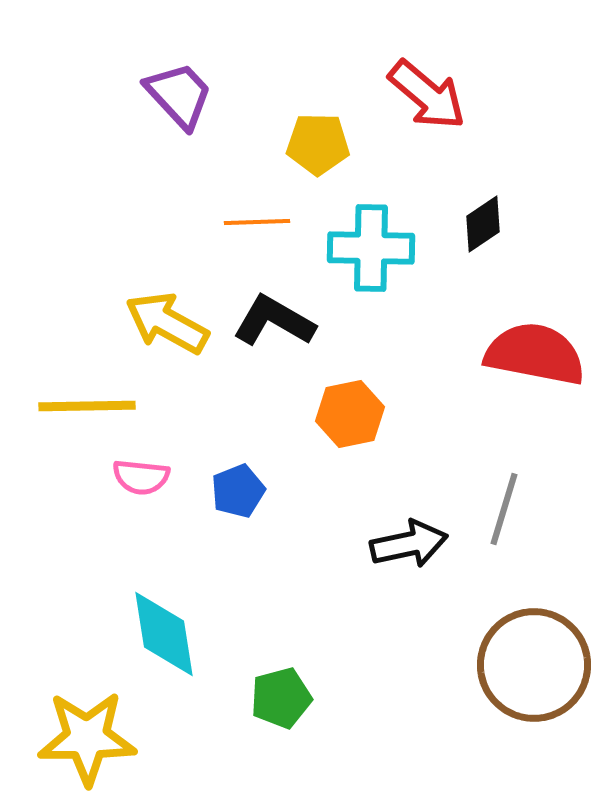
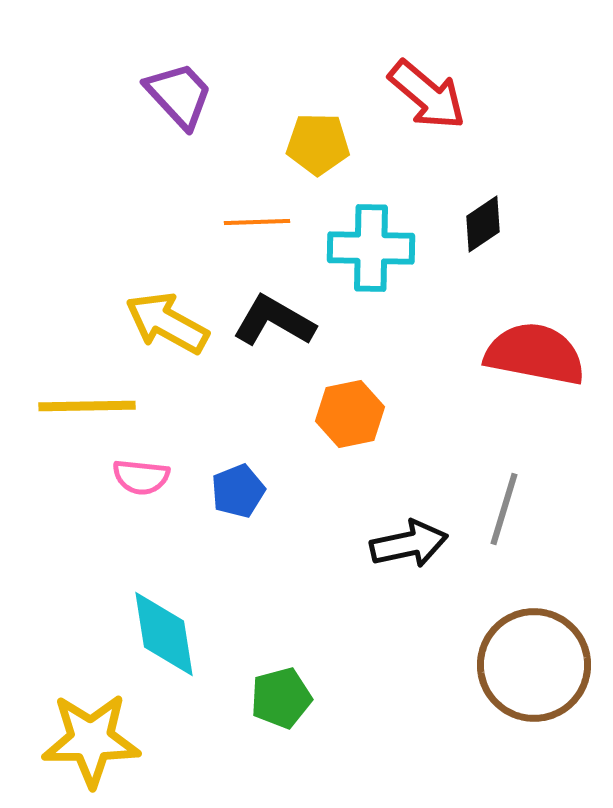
yellow star: moved 4 px right, 2 px down
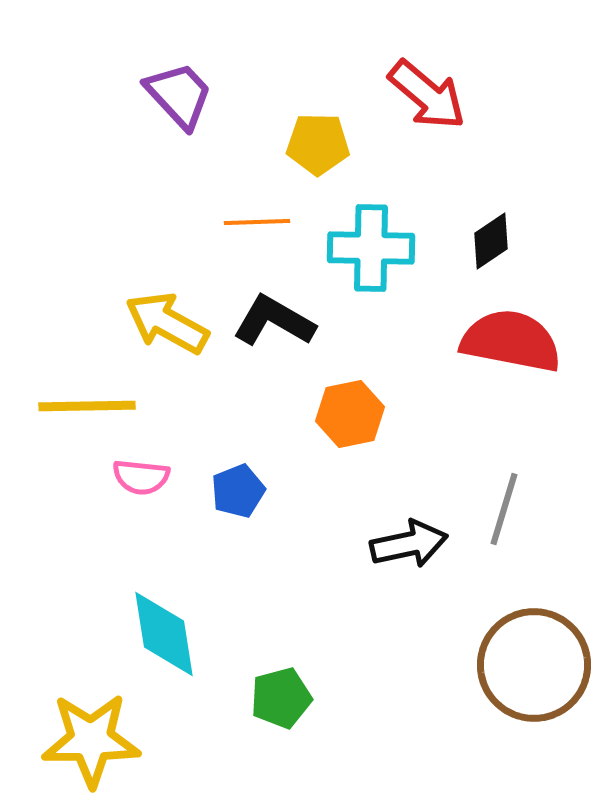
black diamond: moved 8 px right, 17 px down
red semicircle: moved 24 px left, 13 px up
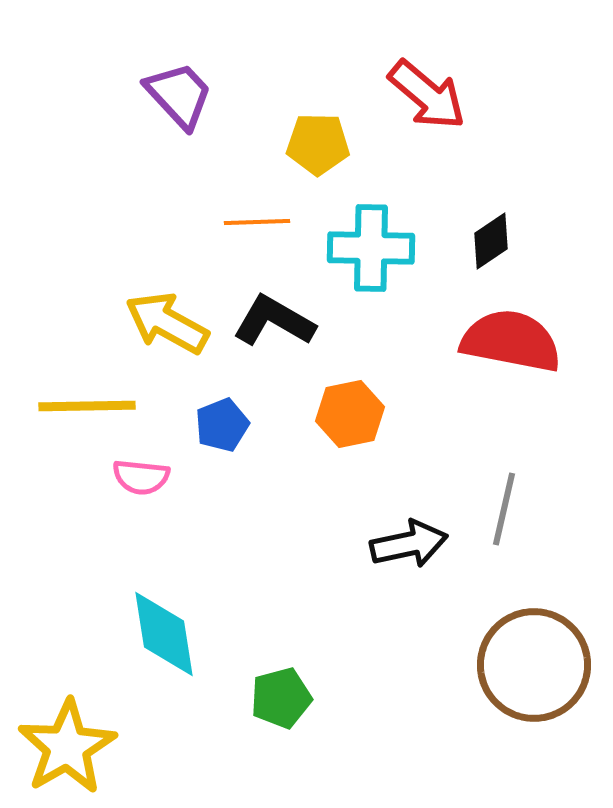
blue pentagon: moved 16 px left, 66 px up
gray line: rotated 4 degrees counterclockwise
yellow star: moved 24 px left, 7 px down; rotated 30 degrees counterclockwise
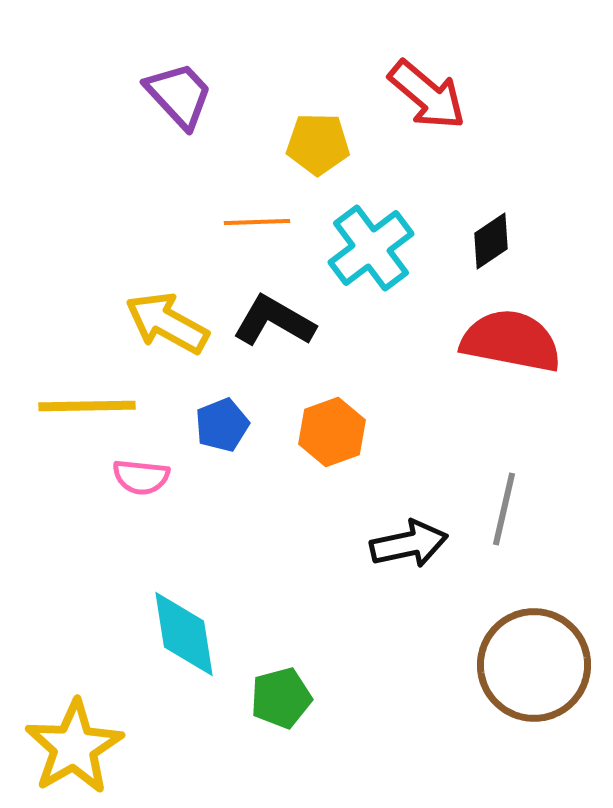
cyan cross: rotated 38 degrees counterclockwise
orange hexagon: moved 18 px left, 18 px down; rotated 8 degrees counterclockwise
cyan diamond: moved 20 px right
yellow star: moved 7 px right
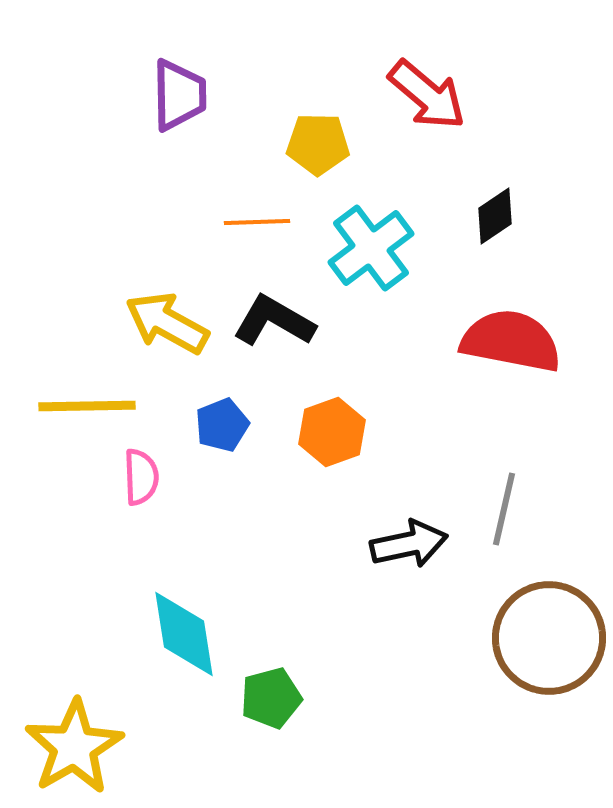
purple trapezoid: rotated 42 degrees clockwise
black diamond: moved 4 px right, 25 px up
pink semicircle: rotated 98 degrees counterclockwise
brown circle: moved 15 px right, 27 px up
green pentagon: moved 10 px left
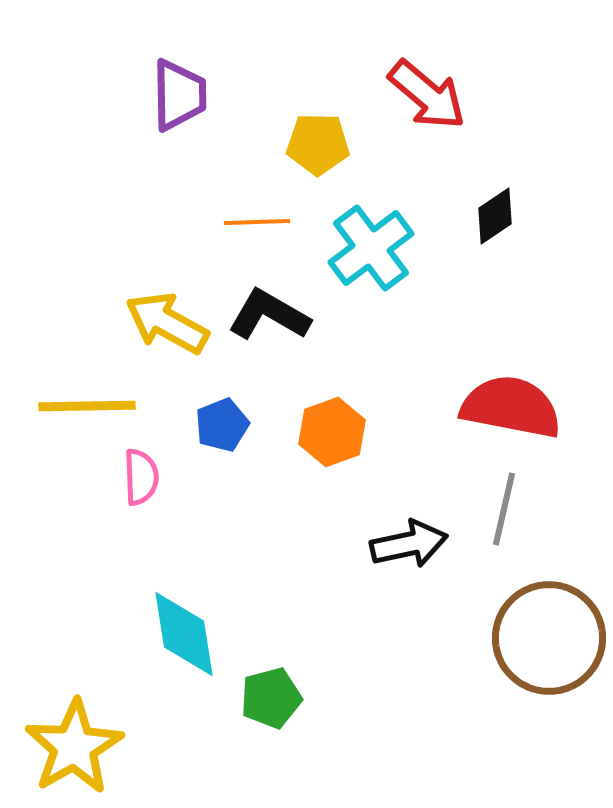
black L-shape: moved 5 px left, 6 px up
red semicircle: moved 66 px down
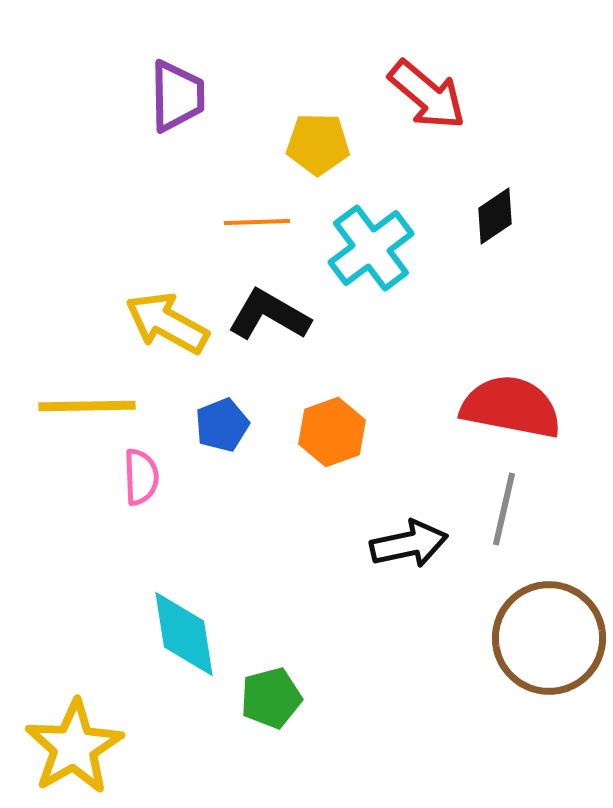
purple trapezoid: moved 2 px left, 1 px down
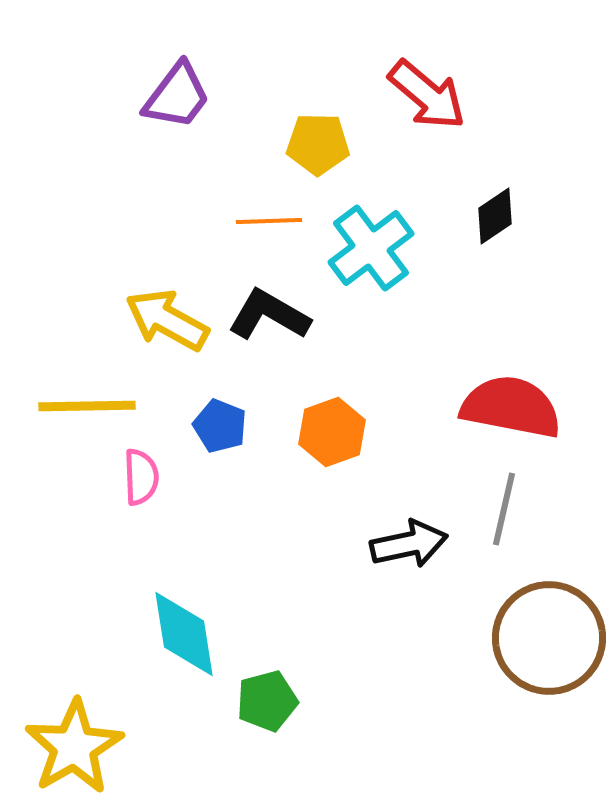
purple trapezoid: rotated 38 degrees clockwise
orange line: moved 12 px right, 1 px up
yellow arrow: moved 3 px up
blue pentagon: moved 2 px left, 1 px down; rotated 28 degrees counterclockwise
green pentagon: moved 4 px left, 3 px down
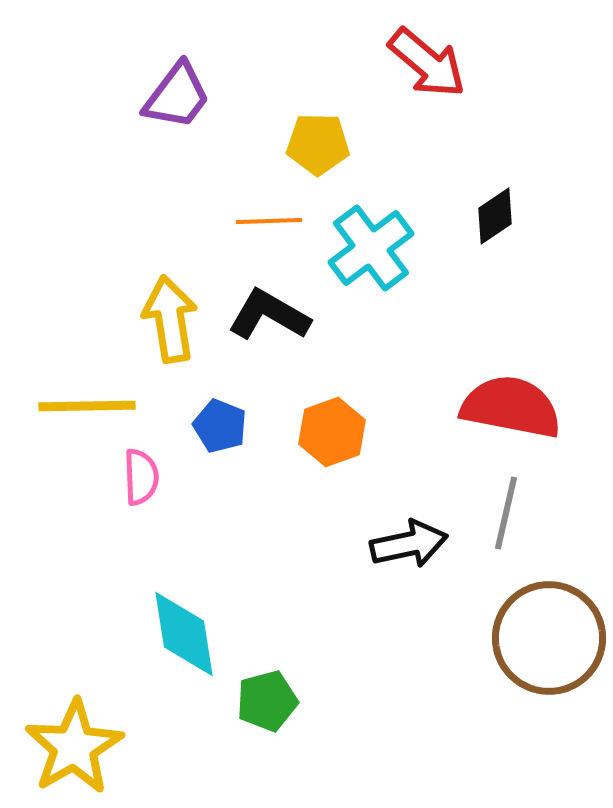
red arrow: moved 32 px up
yellow arrow: moved 3 px right, 1 px up; rotated 52 degrees clockwise
gray line: moved 2 px right, 4 px down
